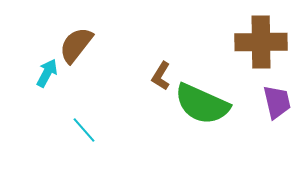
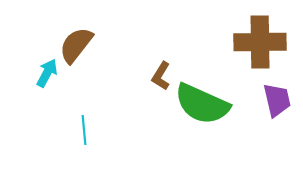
brown cross: moved 1 px left
purple trapezoid: moved 2 px up
cyan line: rotated 36 degrees clockwise
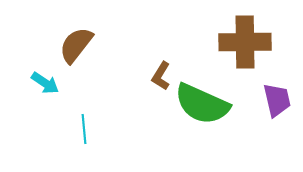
brown cross: moved 15 px left
cyan arrow: moved 2 px left, 10 px down; rotated 96 degrees clockwise
cyan line: moved 1 px up
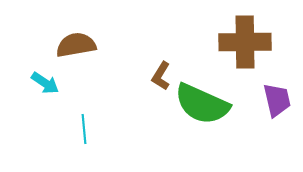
brown semicircle: rotated 42 degrees clockwise
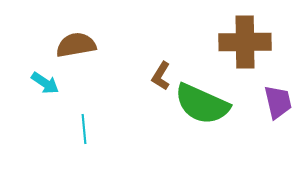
purple trapezoid: moved 1 px right, 2 px down
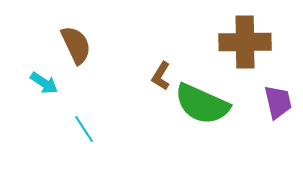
brown semicircle: rotated 75 degrees clockwise
cyan arrow: moved 1 px left
cyan line: rotated 28 degrees counterclockwise
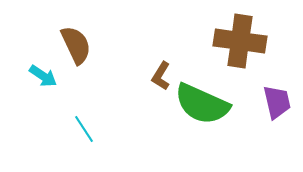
brown cross: moved 5 px left, 1 px up; rotated 9 degrees clockwise
cyan arrow: moved 1 px left, 7 px up
purple trapezoid: moved 1 px left
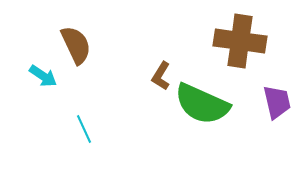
cyan line: rotated 8 degrees clockwise
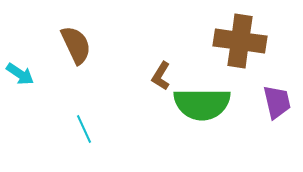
cyan arrow: moved 23 px left, 2 px up
green semicircle: rotated 24 degrees counterclockwise
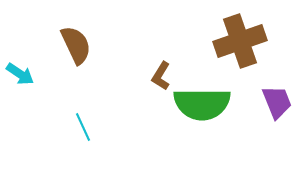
brown cross: rotated 27 degrees counterclockwise
purple trapezoid: rotated 9 degrees counterclockwise
cyan line: moved 1 px left, 2 px up
